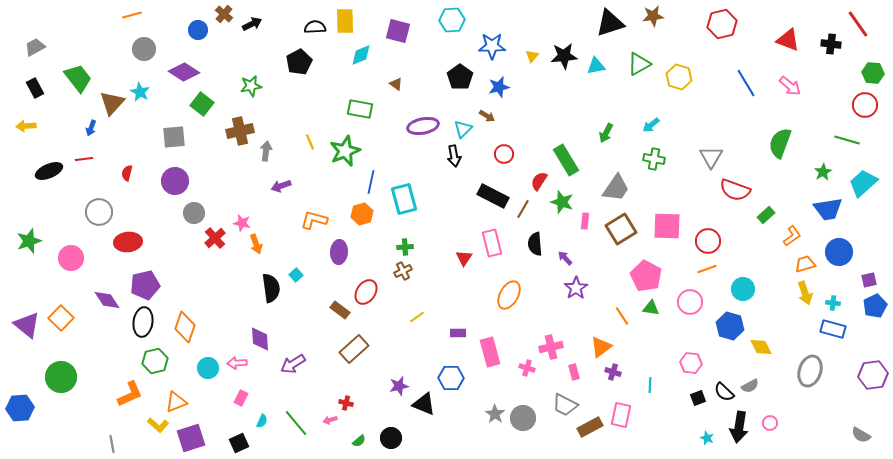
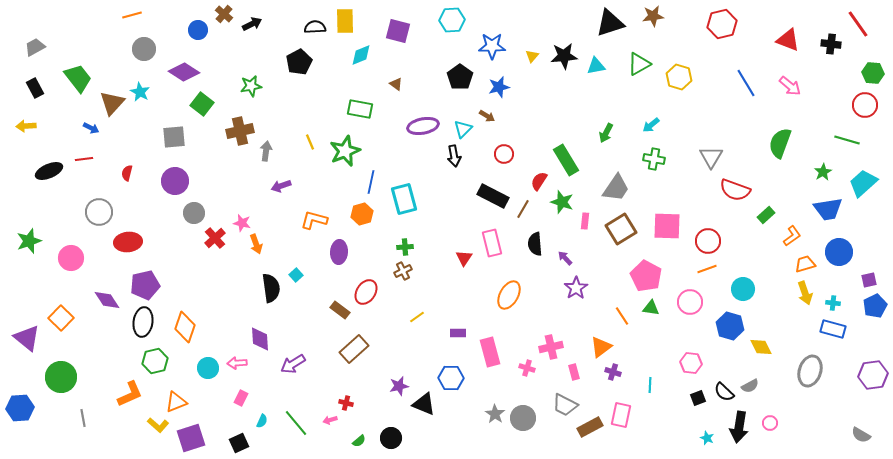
blue arrow at (91, 128): rotated 84 degrees counterclockwise
purple triangle at (27, 325): moved 13 px down
gray line at (112, 444): moved 29 px left, 26 px up
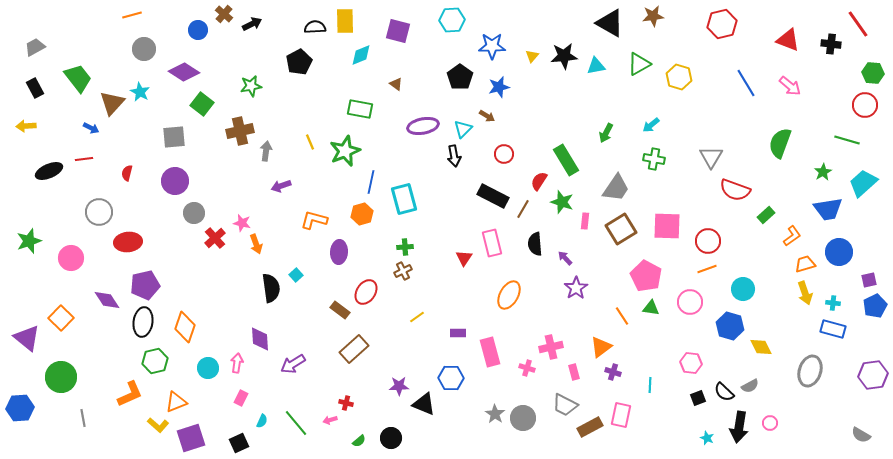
black triangle at (610, 23): rotated 48 degrees clockwise
pink arrow at (237, 363): rotated 102 degrees clockwise
purple star at (399, 386): rotated 12 degrees clockwise
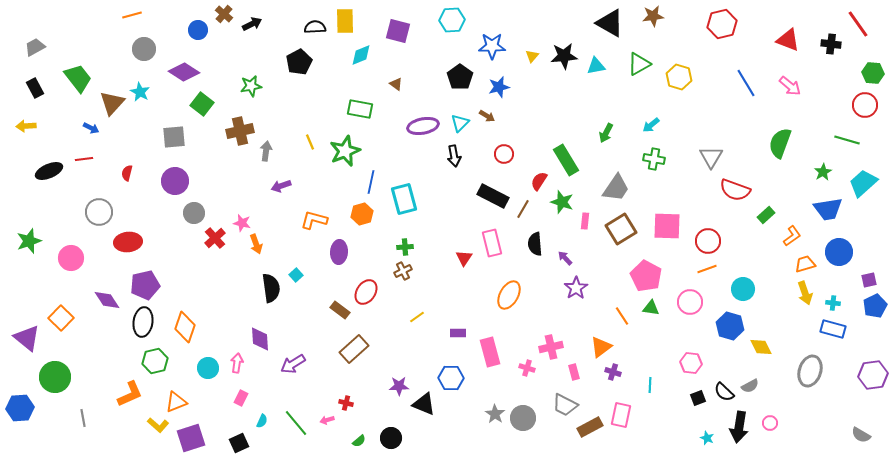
cyan triangle at (463, 129): moved 3 px left, 6 px up
green circle at (61, 377): moved 6 px left
pink arrow at (330, 420): moved 3 px left
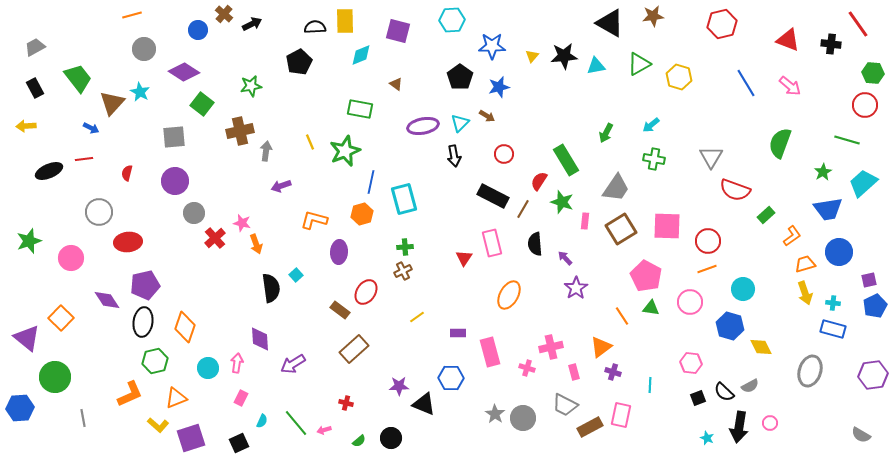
orange triangle at (176, 402): moved 4 px up
pink arrow at (327, 420): moved 3 px left, 10 px down
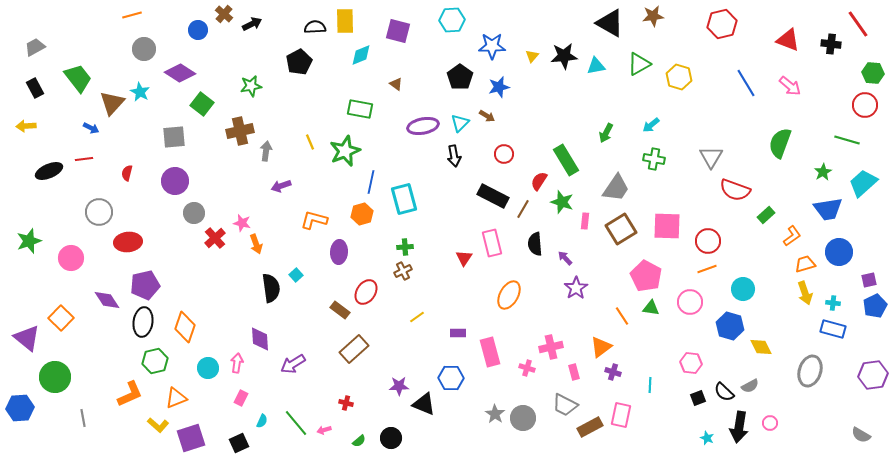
purple diamond at (184, 72): moved 4 px left, 1 px down
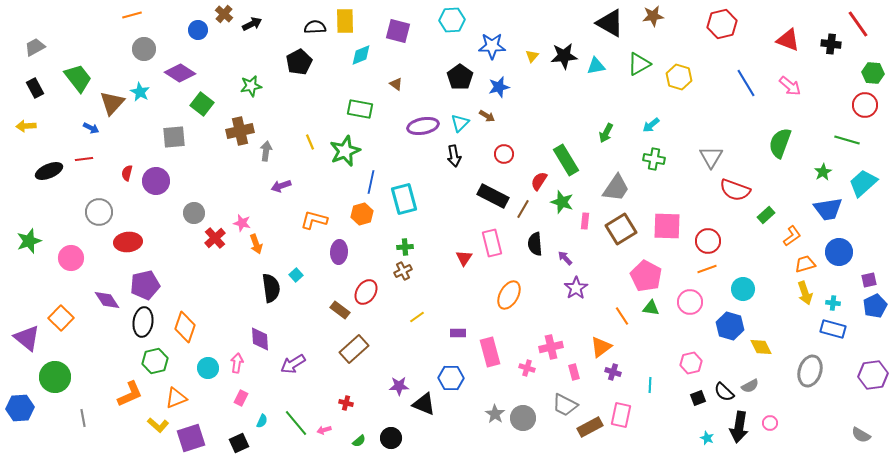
purple circle at (175, 181): moved 19 px left
pink hexagon at (691, 363): rotated 20 degrees counterclockwise
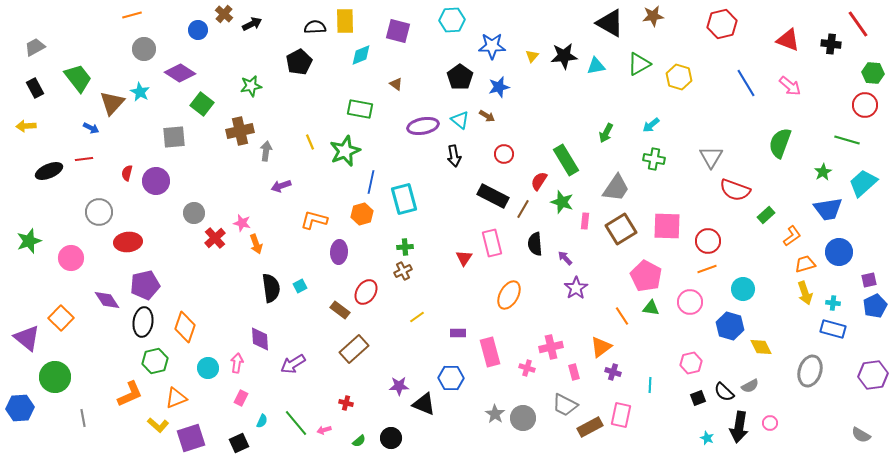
cyan triangle at (460, 123): moved 3 px up; rotated 36 degrees counterclockwise
cyan square at (296, 275): moved 4 px right, 11 px down; rotated 16 degrees clockwise
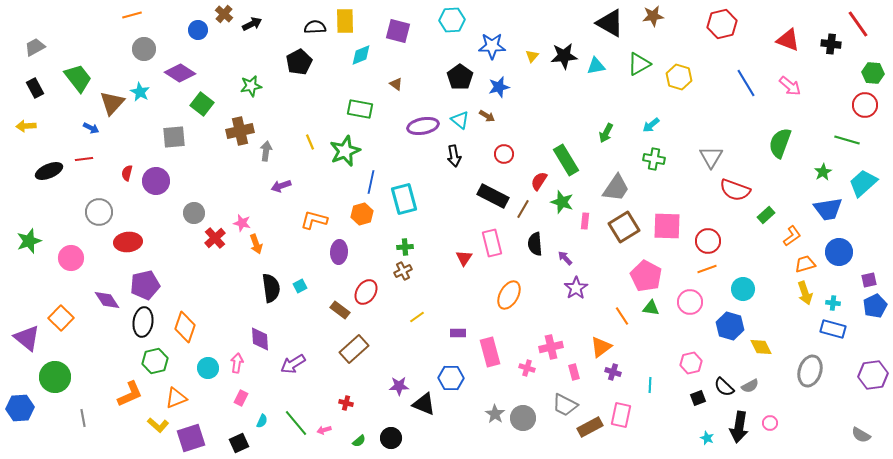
brown square at (621, 229): moved 3 px right, 2 px up
black semicircle at (724, 392): moved 5 px up
